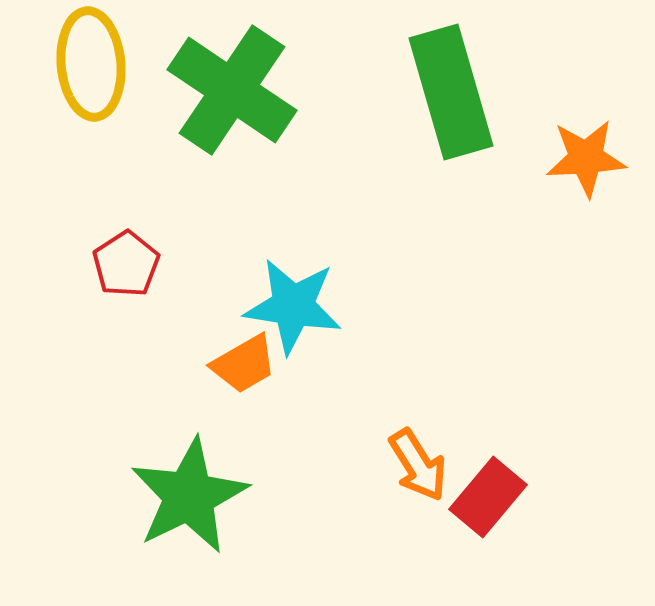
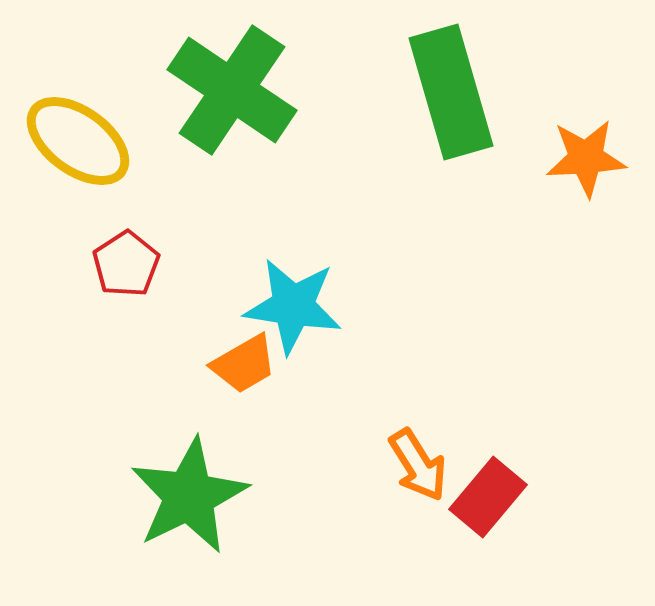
yellow ellipse: moved 13 px left, 77 px down; rotated 49 degrees counterclockwise
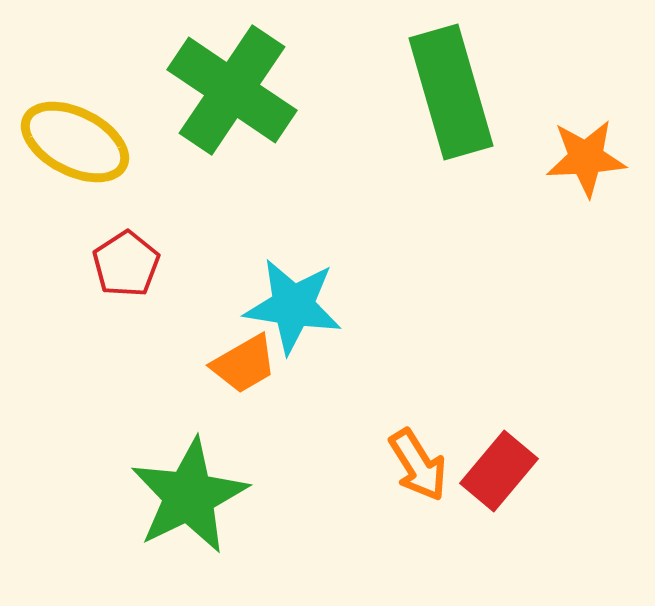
yellow ellipse: moved 3 px left, 1 px down; rotated 9 degrees counterclockwise
red rectangle: moved 11 px right, 26 px up
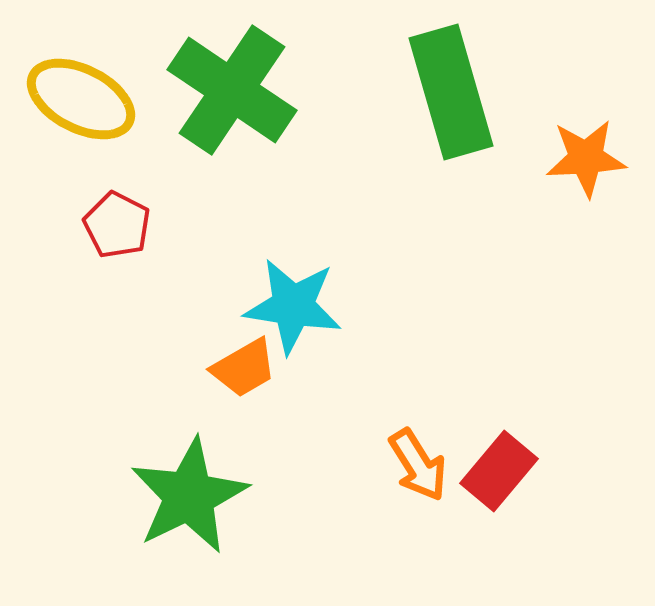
yellow ellipse: moved 6 px right, 43 px up
red pentagon: moved 9 px left, 39 px up; rotated 12 degrees counterclockwise
orange trapezoid: moved 4 px down
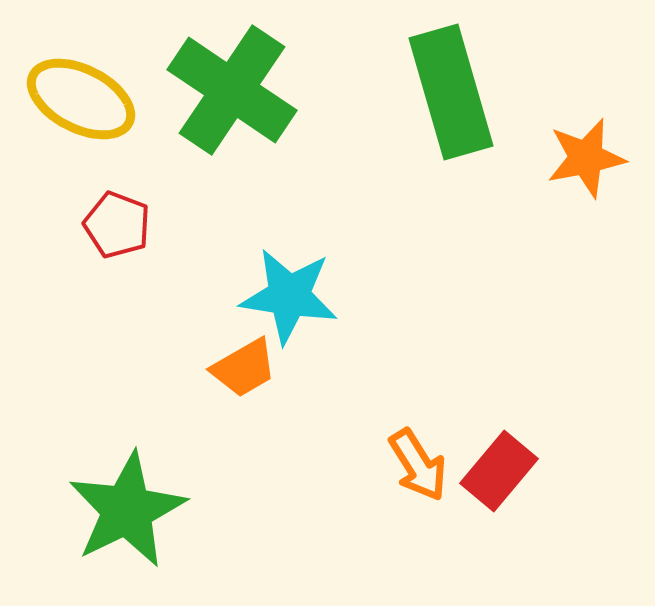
orange star: rotated 8 degrees counterclockwise
red pentagon: rotated 6 degrees counterclockwise
cyan star: moved 4 px left, 10 px up
green star: moved 62 px left, 14 px down
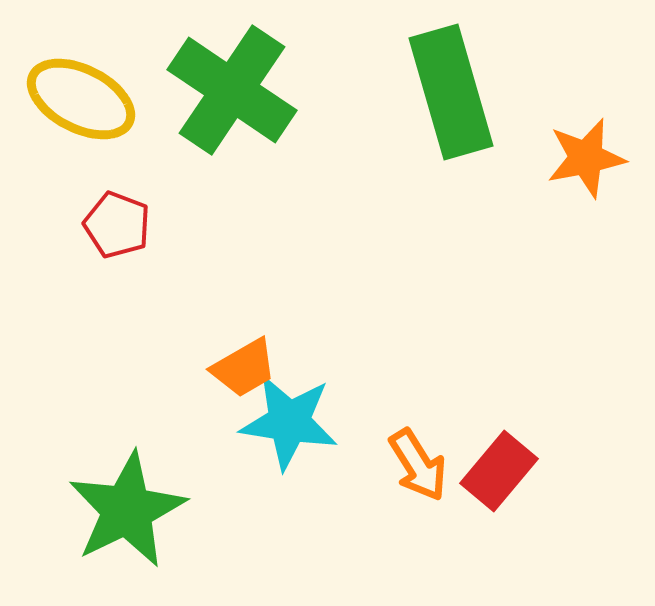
cyan star: moved 126 px down
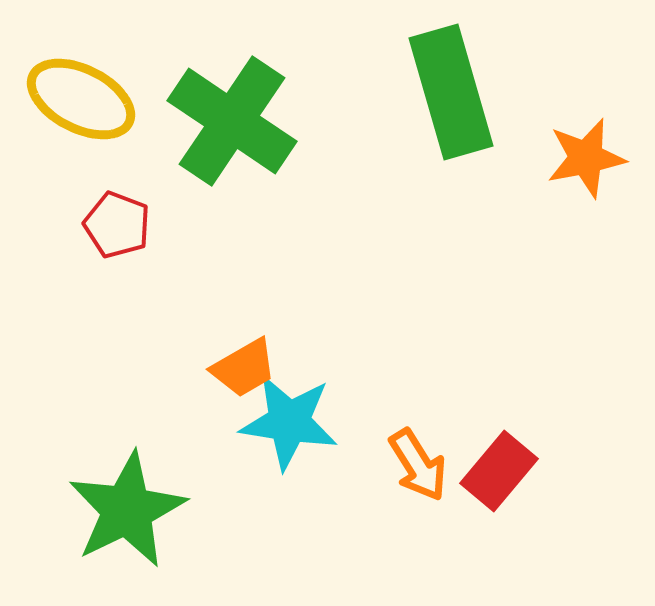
green cross: moved 31 px down
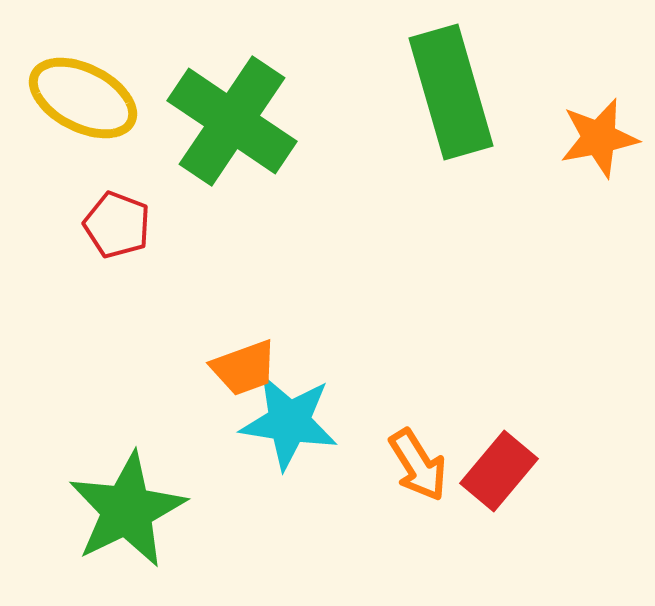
yellow ellipse: moved 2 px right, 1 px up
orange star: moved 13 px right, 20 px up
orange trapezoid: rotated 10 degrees clockwise
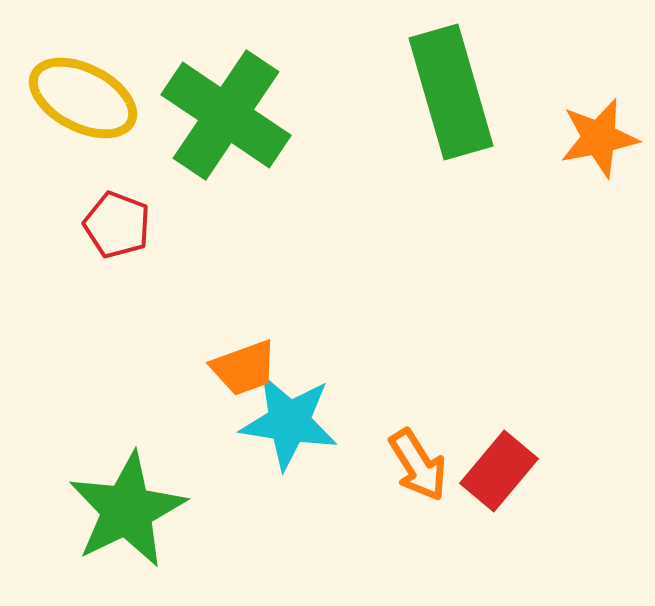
green cross: moved 6 px left, 6 px up
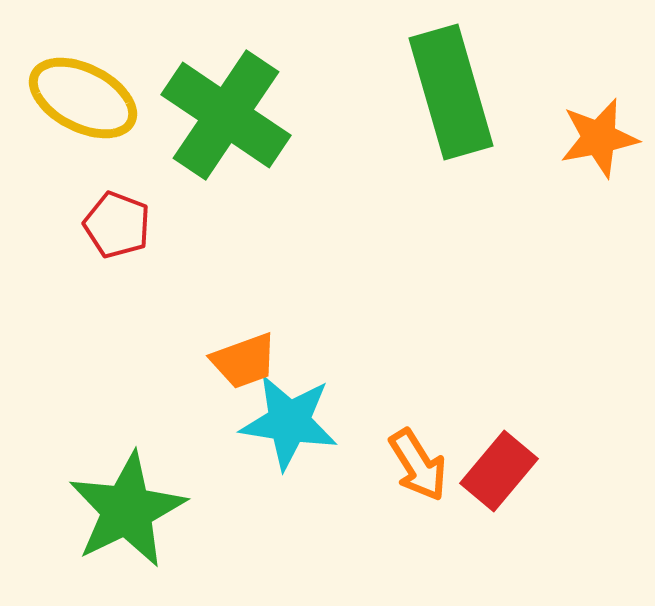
orange trapezoid: moved 7 px up
